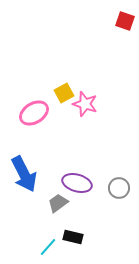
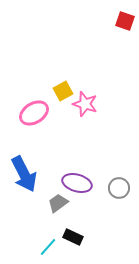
yellow square: moved 1 px left, 2 px up
black rectangle: rotated 12 degrees clockwise
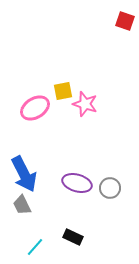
yellow square: rotated 18 degrees clockwise
pink ellipse: moved 1 px right, 5 px up
gray circle: moved 9 px left
gray trapezoid: moved 36 px left, 2 px down; rotated 80 degrees counterclockwise
cyan line: moved 13 px left
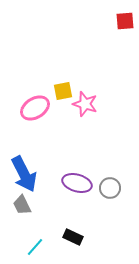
red square: rotated 24 degrees counterclockwise
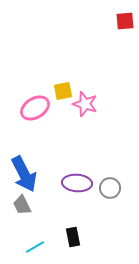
purple ellipse: rotated 12 degrees counterclockwise
black rectangle: rotated 54 degrees clockwise
cyan line: rotated 18 degrees clockwise
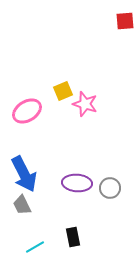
yellow square: rotated 12 degrees counterclockwise
pink ellipse: moved 8 px left, 3 px down
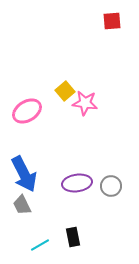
red square: moved 13 px left
yellow square: moved 2 px right; rotated 18 degrees counterclockwise
pink star: moved 1 px up; rotated 10 degrees counterclockwise
purple ellipse: rotated 12 degrees counterclockwise
gray circle: moved 1 px right, 2 px up
cyan line: moved 5 px right, 2 px up
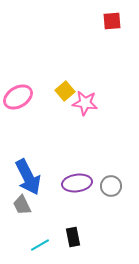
pink ellipse: moved 9 px left, 14 px up
blue arrow: moved 4 px right, 3 px down
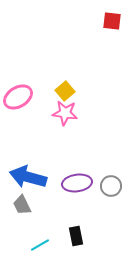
red square: rotated 12 degrees clockwise
pink star: moved 20 px left, 10 px down
blue arrow: rotated 132 degrees clockwise
black rectangle: moved 3 px right, 1 px up
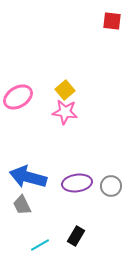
yellow square: moved 1 px up
pink star: moved 1 px up
black rectangle: rotated 42 degrees clockwise
